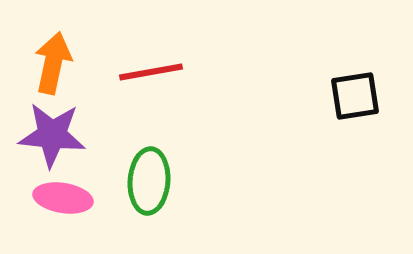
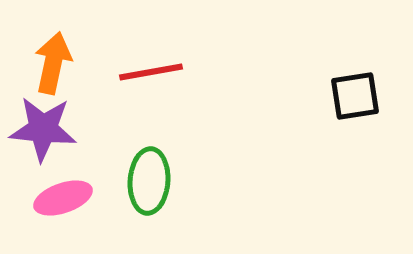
purple star: moved 9 px left, 6 px up
pink ellipse: rotated 28 degrees counterclockwise
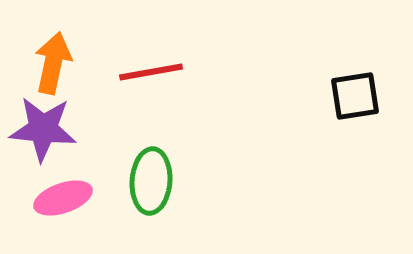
green ellipse: moved 2 px right
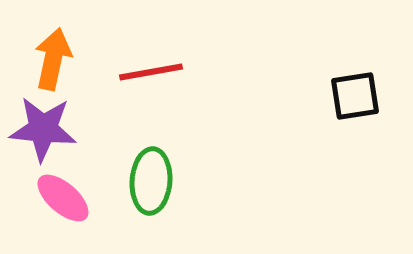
orange arrow: moved 4 px up
pink ellipse: rotated 60 degrees clockwise
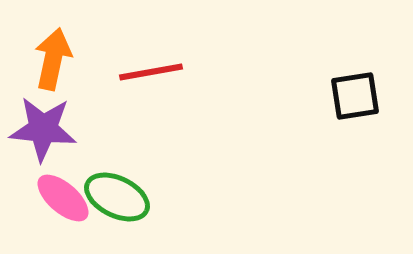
green ellipse: moved 34 px left, 16 px down; rotated 68 degrees counterclockwise
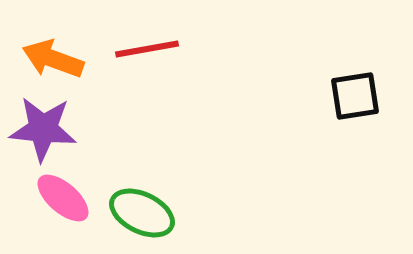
orange arrow: rotated 82 degrees counterclockwise
red line: moved 4 px left, 23 px up
green ellipse: moved 25 px right, 16 px down
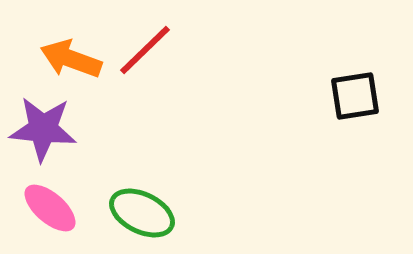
red line: moved 2 px left, 1 px down; rotated 34 degrees counterclockwise
orange arrow: moved 18 px right
pink ellipse: moved 13 px left, 10 px down
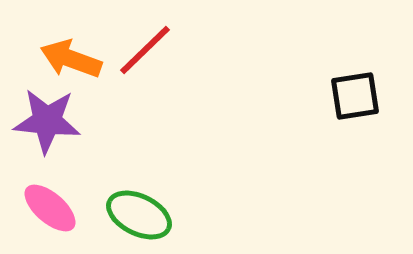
purple star: moved 4 px right, 8 px up
green ellipse: moved 3 px left, 2 px down
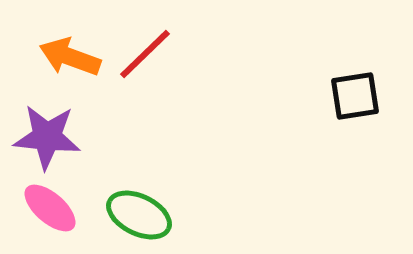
red line: moved 4 px down
orange arrow: moved 1 px left, 2 px up
purple star: moved 16 px down
